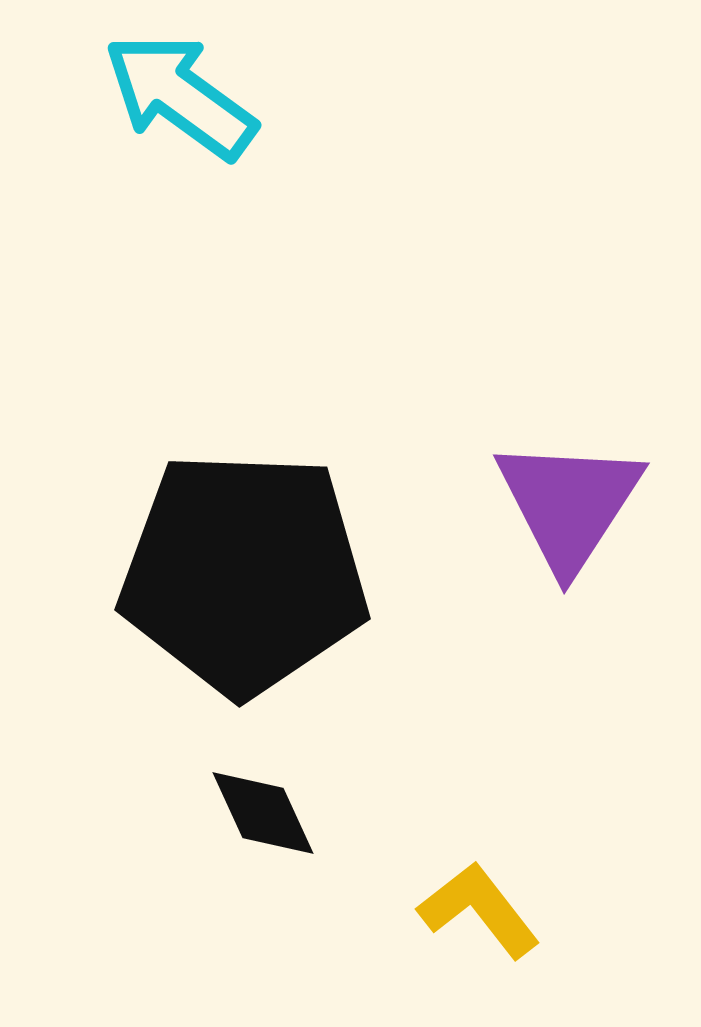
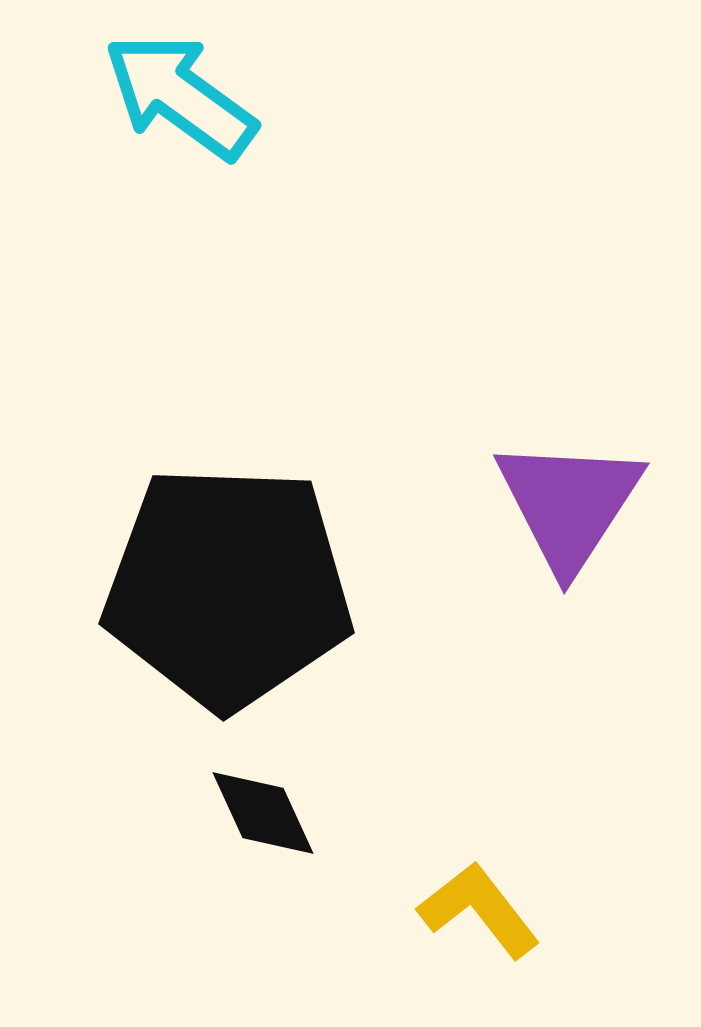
black pentagon: moved 16 px left, 14 px down
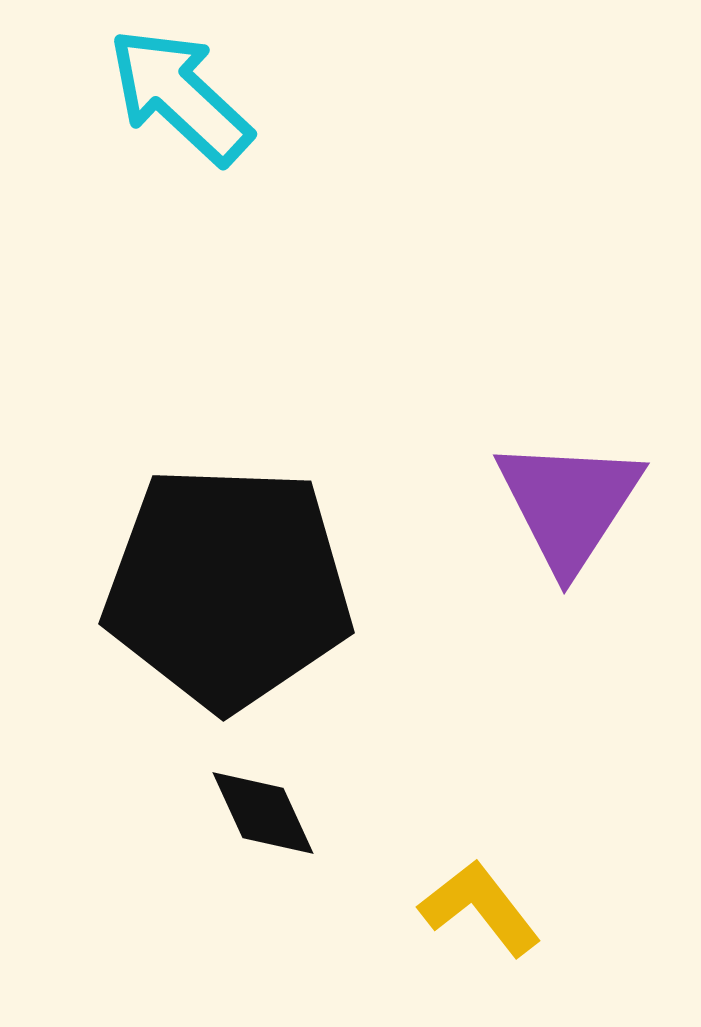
cyan arrow: rotated 7 degrees clockwise
yellow L-shape: moved 1 px right, 2 px up
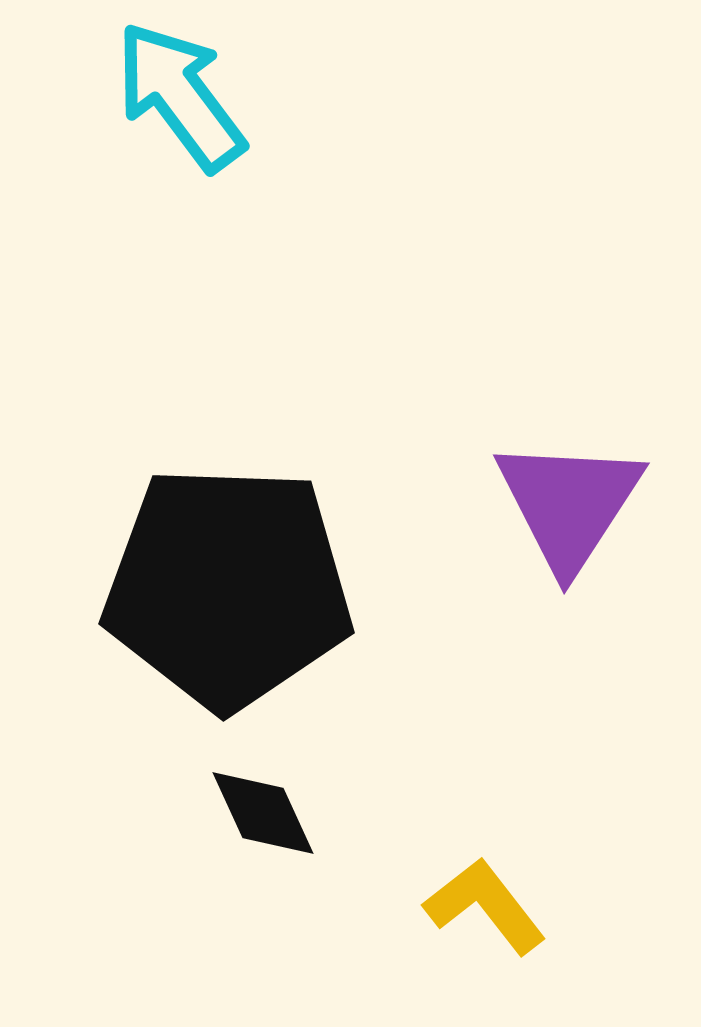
cyan arrow: rotated 10 degrees clockwise
yellow L-shape: moved 5 px right, 2 px up
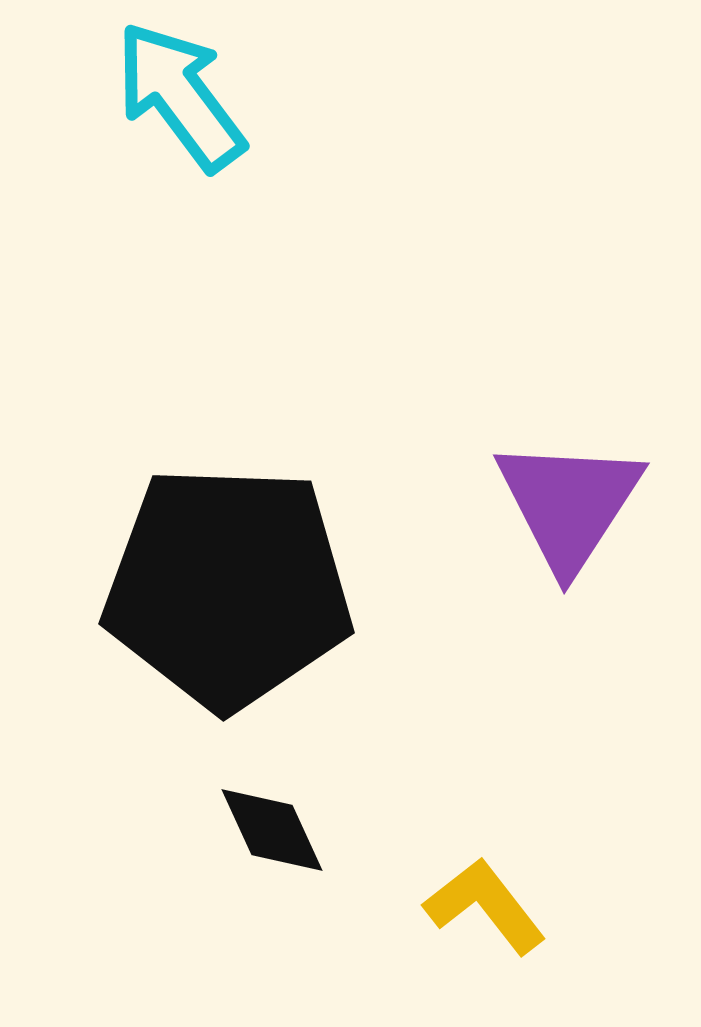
black diamond: moved 9 px right, 17 px down
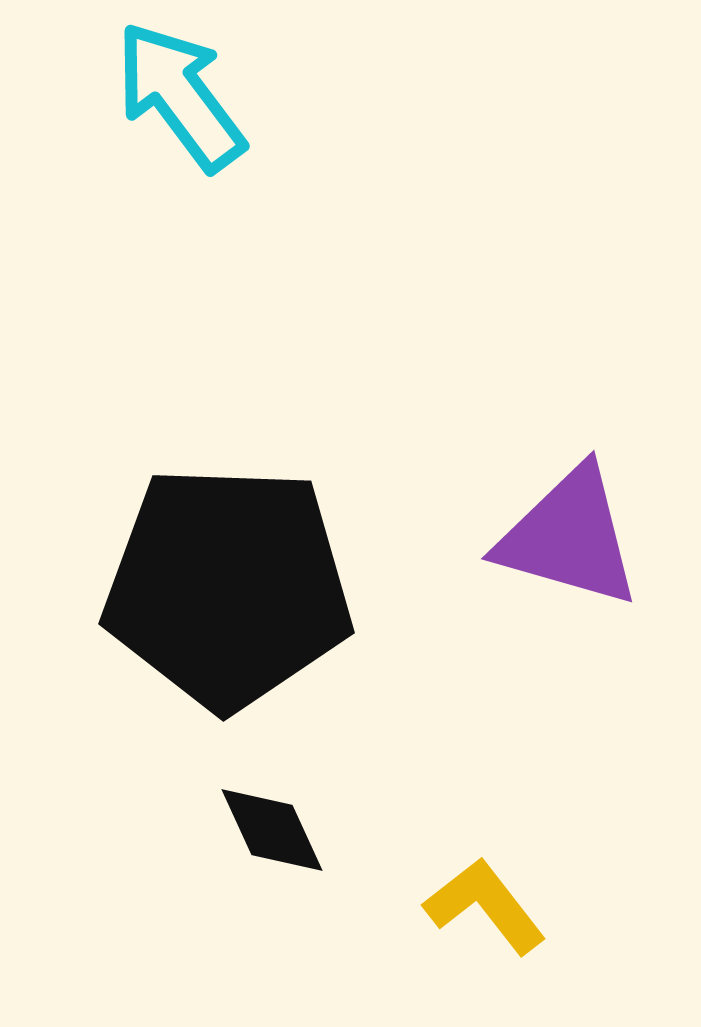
purple triangle: moved 33 px down; rotated 47 degrees counterclockwise
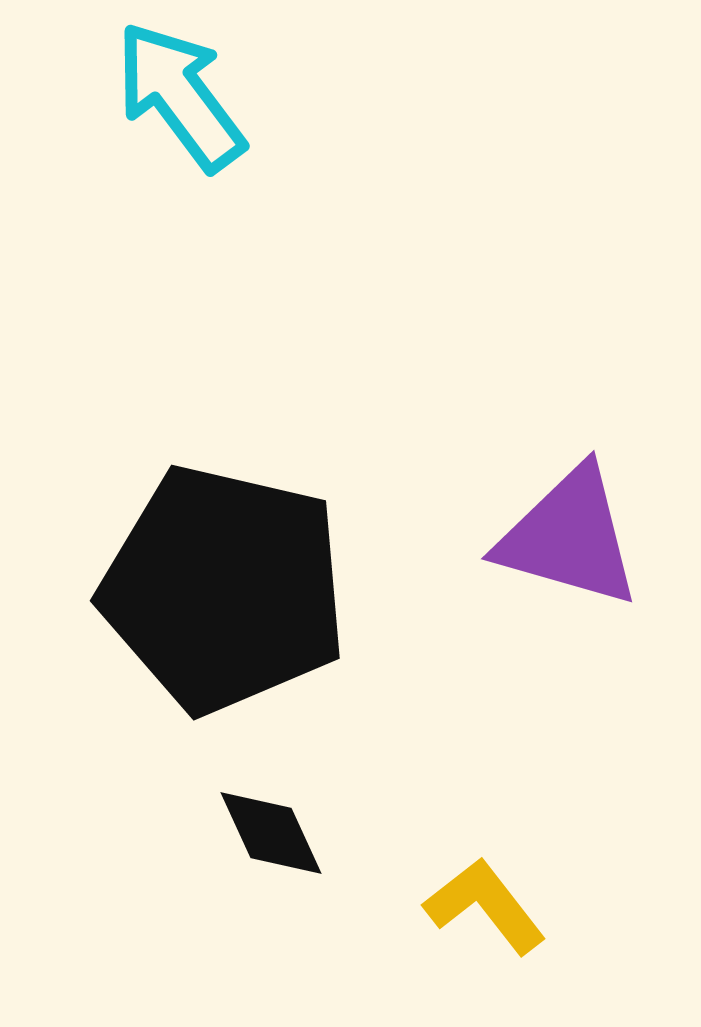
black pentagon: moved 4 px left, 2 px down; rotated 11 degrees clockwise
black diamond: moved 1 px left, 3 px down
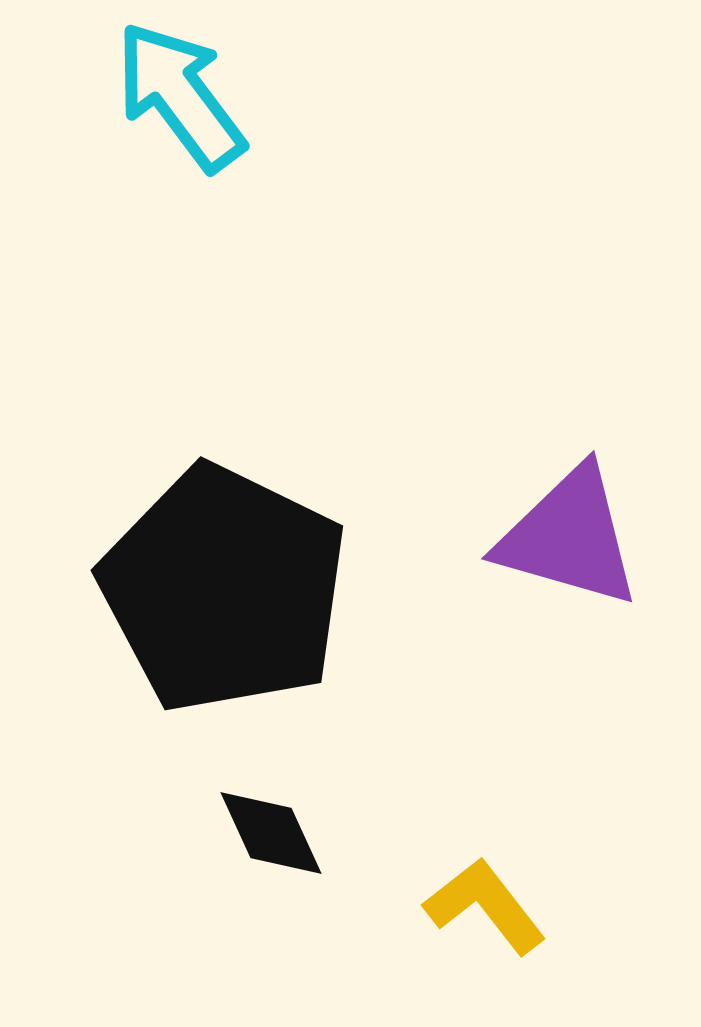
black pentagon: rotated 13 degrees clockwise
